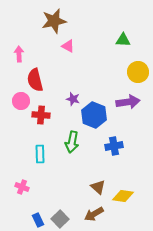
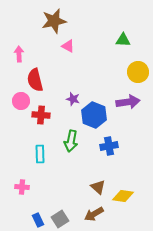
green arrow: moved 1 px left, 1 px up
blue cross: moved 5 px left
pink cross: rotated 16 degrees counterclockwise
gray square: rotated 12 degrees clockwise
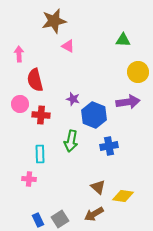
pink circle: moved 1 px left, 3 px down
pink cross: moved 7 px right, 8 px up
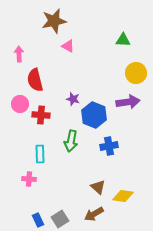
yellow circle: moved 2 px left, 1 px down
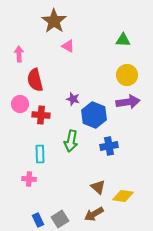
brown star: rotated 25 degrees counterclockwise
yellow circle: moved 9 px left, 2 px down
